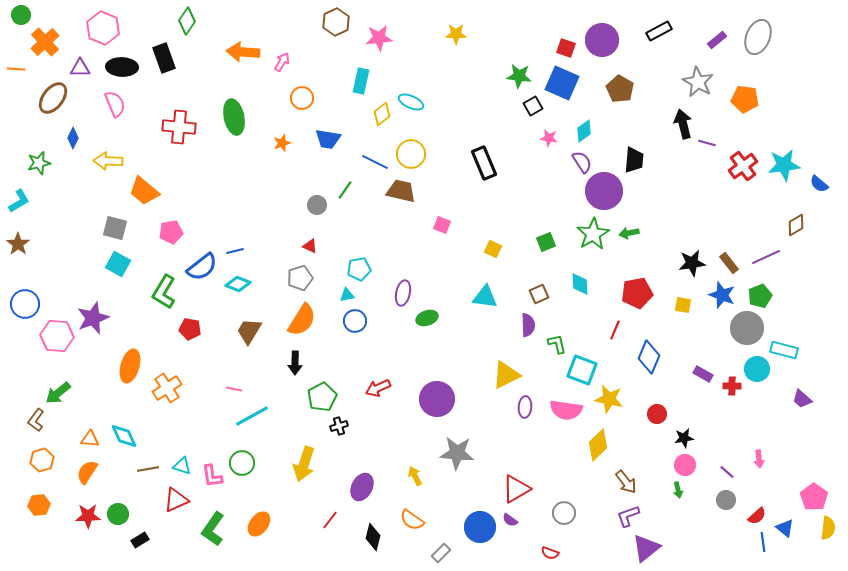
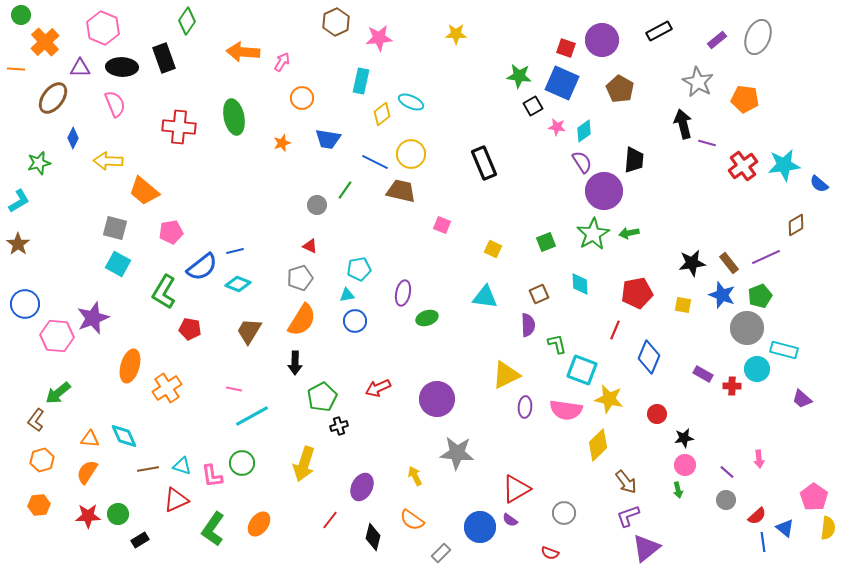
pink star at (549, 138): moved 8 px right, 11 px up
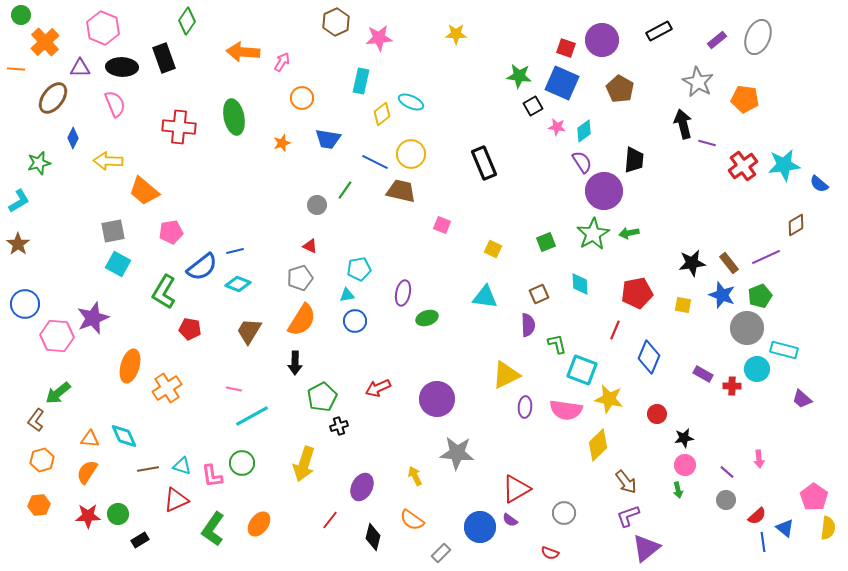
gray square at (115, 228): moved 2 px left, 3 px down; rotated 25 degrees counterclockwise
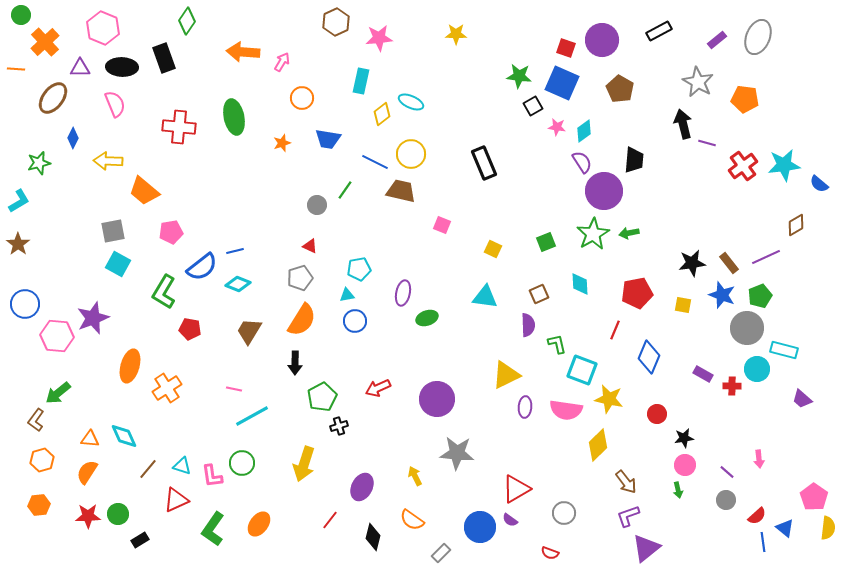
brown line at (148, 469): rotated 40 degrees counterclockwise
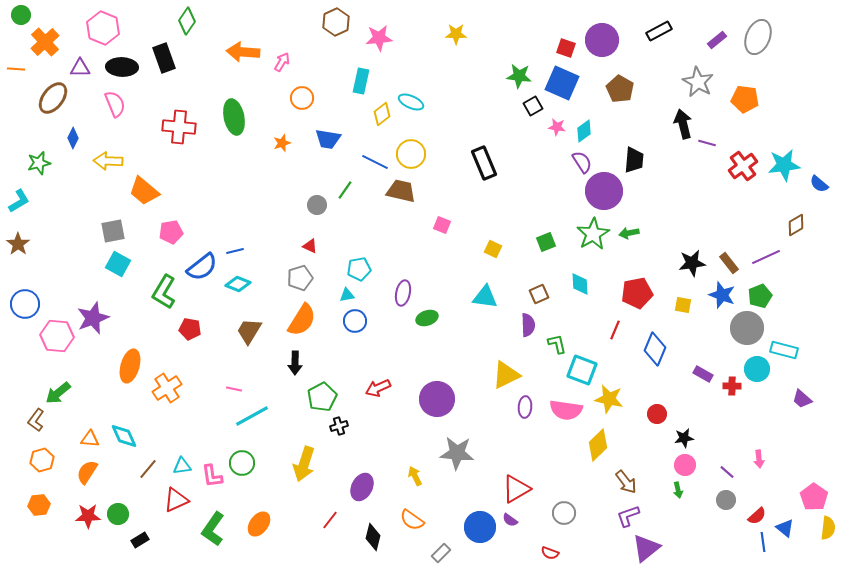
blue diamond at (649, 357): moved 6 px right, 8 px up
cyan triangle at (182, 466): rotated 24 degrees counterclockwise
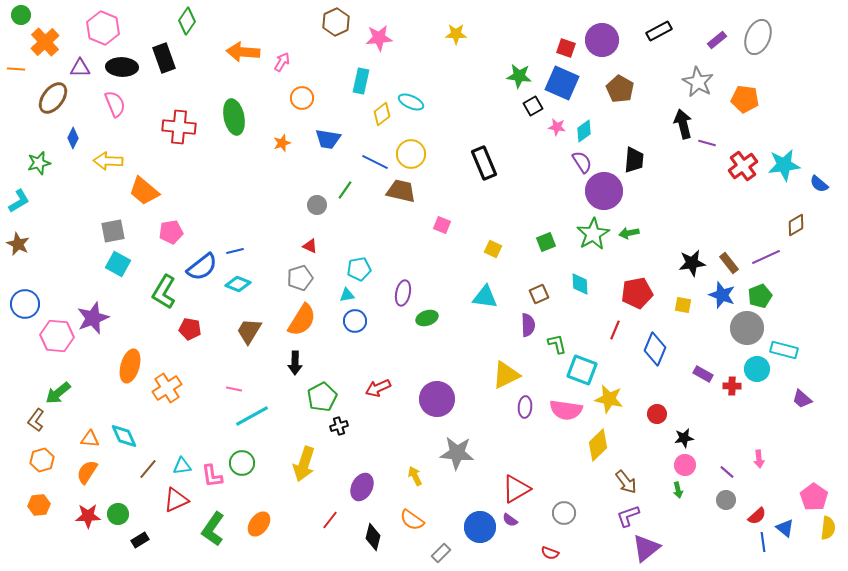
brown star at (18, 244): rotated 10 degrees counterclockwise
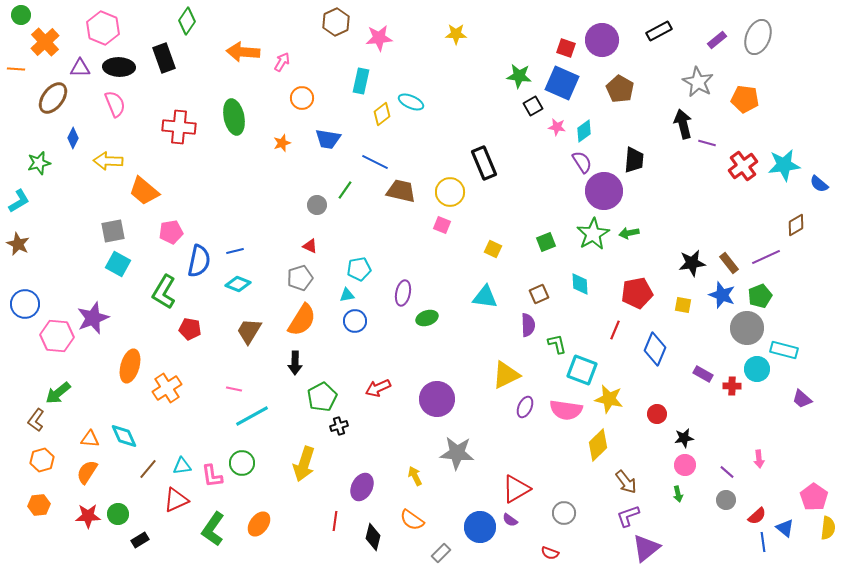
black ellipse at (122, 67): moved 3 px left
yellow circle at (411, 154): moved 39 px right, 38 px down
blue semicircle at (202, 267): moved 3 px left, 6 px up; rotated 40 degrees counterclockwise
purple ellipse at (525, 407): rotated 20 degrees clockwise
green arrow at (678, 490): moved 4 px down
red line at (330, 520): moved 5 px right, 1 px down; rotated 30 degrees counterclockwise
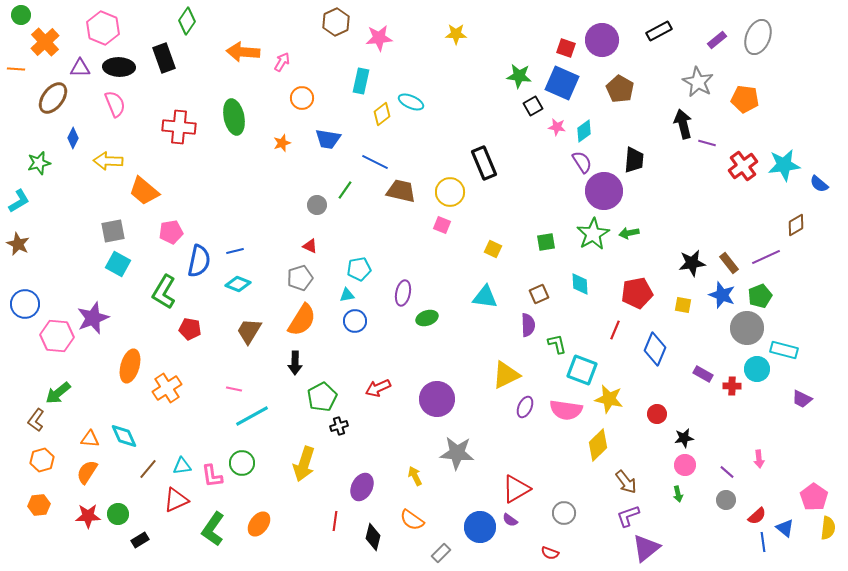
green square at (546, 242): rotated 12 degrees clockwise
purple trapezoid at (802, 399): rotated 15 degrees counterclockwise
